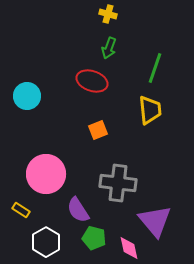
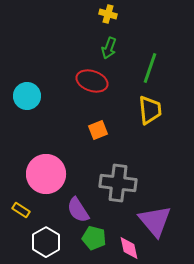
green line: moved 5 px left
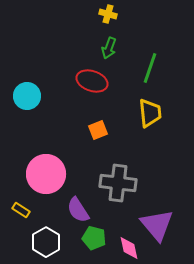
yellow trapezoid: moved 3 px down
purple triangle: moved 2 px right, 4 px down
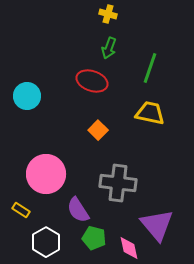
yellow trapezoid: rotated 72 degrees counterclockwise
orange square: rotated 24 degrees counterclockwise
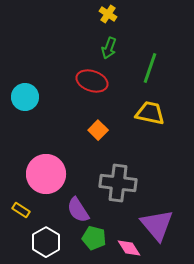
yellow cross: rotated 18 degrees clockwise
cyan circle: moved 2 px left, 1 px down
pink diamond: rotated 20 degrees counterclockwise
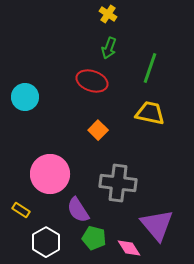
pink circle: moved 4 px right
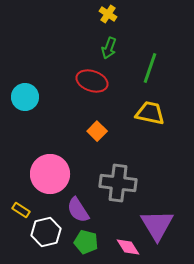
orange square: moved 1 px left, 1 px down
purple triangle: rotated 9 degrees clockwise
green pentagon: moved 8 px left, 4 px down
white hexagon: moved 10 px up; rotated 16 degrees clockwise
pink diamond: moved 1 px left, 1 px up
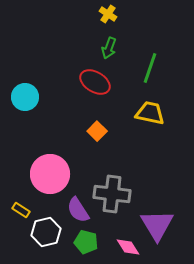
red ellipse: moved 3 px right, 1 px down; rotated 12 degrees clockwise
gray cross: moved 6 px left, 11 px down
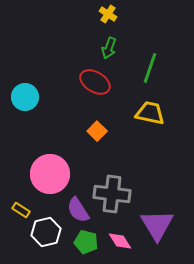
pink diamond: moved 8 px left, 6 px up
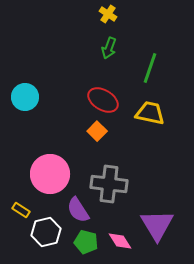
red ellipse: moved 8 px right, 18 px down
gray cross: moved 3 px left, 10 px up
